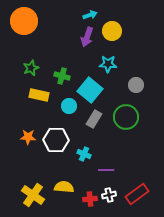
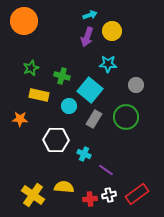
orange star: moved 8 px left, 18 px up
purple line: rotated 35 degrees clockwise
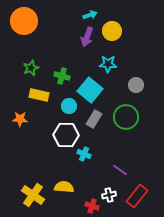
white hexagon: moved 10 px right, 5 px up
purple line: moved 14 px right
red rectangle: moved 2 px down; rotated 15 degrees counterclockwise
red cross: moved 2 px right, 7 px down; rotated 24 degrees clockwise
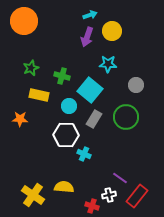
purple line: moved 8 px down
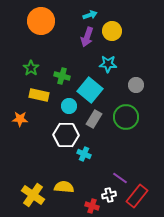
orange circle: moved 17 px right
green star: rotated 14 degrees counterclockwise
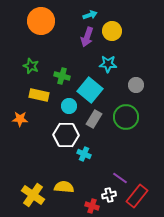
green star: moved 2 px up; rotated 14 degrees counterclockwise
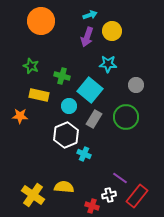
orange star: moved 3 px up
white hexagon: rotated 25 degrees counterclockwise
